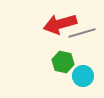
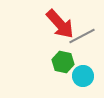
red arrow: rotated 116 degrees counterclockwise
gray line: moved 3 px down; rotated 12 degrees counterclockwise
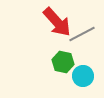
red arrow: moved 3 px left, 2 px up
gray line: moved 2 px up
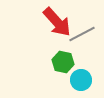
cyan circle: moved 2 px left, 4 px down
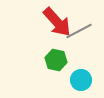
gray line: moved 3 px left, 3 px up
green hexagon: moved 7 px left, 2 px up
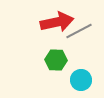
red arrow: rotated 60 degrees counterclockwise
green hexagon: rotated 10 degrees counterclockwise
